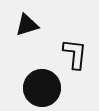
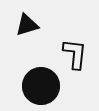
black circle: moved 1 px left, 2 px up
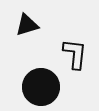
black circle: moved 1 px down
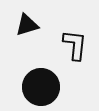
black L-shape: moved 9 px up
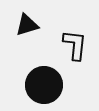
black circle: moved 3 px right, 2 px up
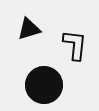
black triangle: moved 2 px right, 4 px down
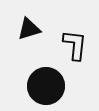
black circle: moved 2 px right, 1 px down
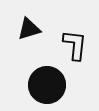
black circle: moved 1 px right, 1 px up
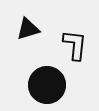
black triangle: moved 1 px left
